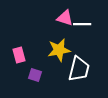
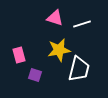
pink triangle: moved 10 px left
white line: rotated 18 degrees counterclockwise
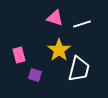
yellow star: rotated 25 degrees counterclockwise
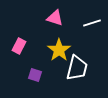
white line: moved 10 px right, 1 px up
pink rectangle: moved 9 px up; rotated 42 degrees clockwise
white trapezoid: moved 2 px left, 1 px up
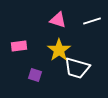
pink triangle: moved 3 px right, 2 px down
white line: moved 2 px up
pink rectangle: rotated 56 degrees clockwise
white trapezoid: rotated 92 degrees clockwise
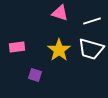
pink triangle: moved 2 px right, 7 px up
pink rectangle: moved 2 px left, 1 px down
white trapezoid: moved 14 px right, 19 px up
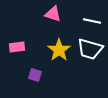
pink triangle: moved 7 px left, 1 px down
white line: rotated 30 degrees clockwise
white trapezoid: moved 1 px left
